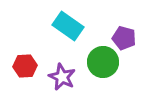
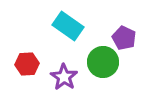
purple pentagon: rotated 10 degrees clockwise
red hexagon: moved 2 px right, 2 px up
purple star: moved 2 px right; rotated 8 degrees clockwise
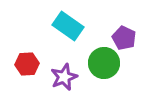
green circle: moved 1 px right, 1 px down
purple star: rotated 16 degrees clockwise
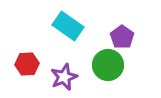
purple pentagon: moved 2 px left, 1 px up; rotated 10 degrees clockwise
green circle: moved 4 px right, 2 px down
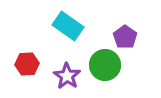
purple pentagon: moved 3 px right
green circle: moved 3 px left
purple star: moved 3 px right, 1 px up; rotated 16 degrees counterclockwise
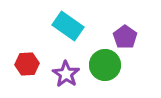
purple star: moved 1 px left, 2 px up
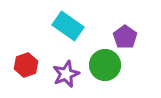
red hexagon: moved 1 px left, 1 px down; rotated 15 degrees counterclockwise
purple star: rotated 16 degrees clockwise
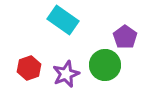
cyan rectangle: moved 5 px left, 6 px up
red hexagon: moved 3 px right, 3 px down
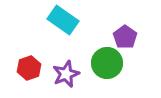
green circle: moved 2 px right, 2 px up
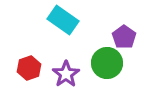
purple pentagon: moved 1 px left
purple star: rotated 12 degrees counterclockwise
